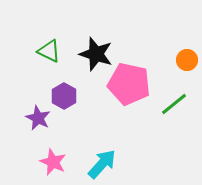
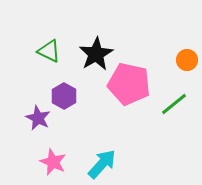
black star: rotated 24 degrees clockwise
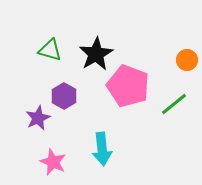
green triangle: moved 1 px right, 1 px up; rotated 10 degrees counterclockwise
pink pentagon: moved 1 px left, 2 px down; rotated 9 degrees clockwise
purple star: rotated 20 degrees clockwise
cyan arrow: moved 15 px up; rotated 132 degrees clockwise
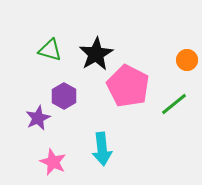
pink pentagon: rotated 6 degrees clockwise
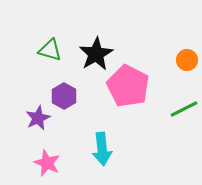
green line: moved 10 px right, 5 px down; rotated 12 degrees clockwise
pink star: moved 6 px left, 1 px down
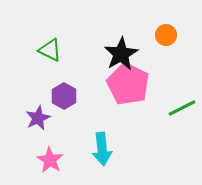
green triangle: rotated 10 degrees clockwise
black star: moved 25 px right
orange circle: moved 21 px left, 25 px up
pink pentagon: moved 2 px up
green line: moved 2 px left, 1 px up
pink star: moved 3 px right, 3 px up; rotated 8 degrees clockwise
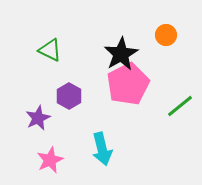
pink pentagon: rotated 18 degrees clockwise
purple hexagon: moved 5 px right
green line: moved 2 px left, 2 px up; rotated 12 degrees counterclockwise
cyan arrow: rotated 8 degrees counterclockwise
pink star: rotated 16 degrees clockwise
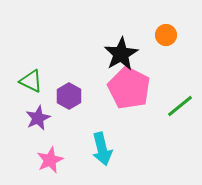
green triangle: moved 19 px left, 31 px down
pink pentagon: moved 1 px right, 4 px down; rotated 18 degrees counterclockwise
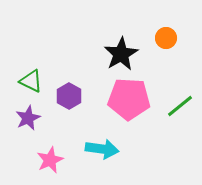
orange circle: moved 3 px down
pink pentagon: moved 11 px down; rotated 24 degrees counterclockwise
purple star: moved 10 px left
cyan arrow: rotated 68 degrees counterclockwise
